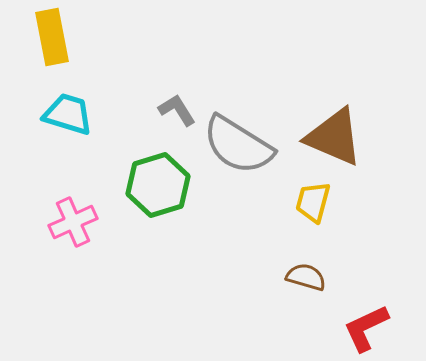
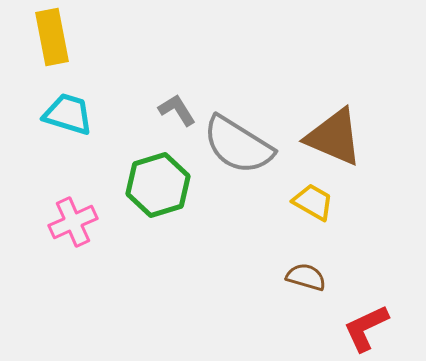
yellow trapezoid: rotated 105 degrees clockwise
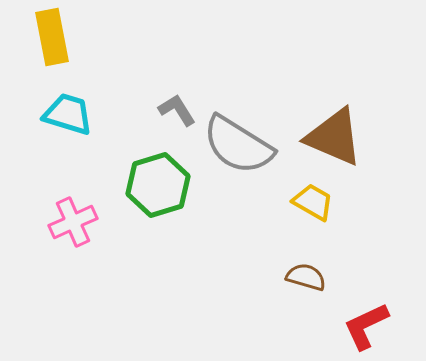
red L-shape: moved 2 px up
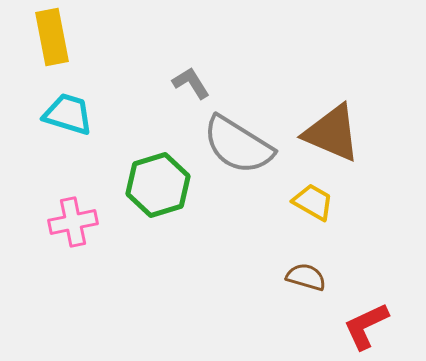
gray L-shape: moved 14 px right, 27 px up
brown triangle: moved 2 px left, 4 px up
pink cross: rotated 12 degrees clockwise
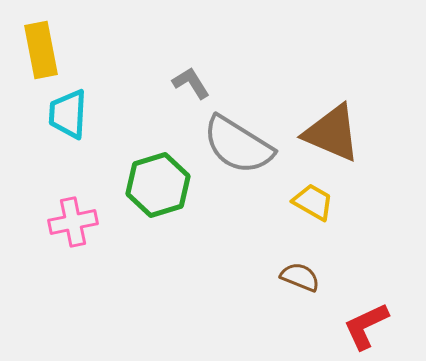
yellow rectangle: moved 11 px left, 13 px down
cyan trapezoid: rotated 104 degrees counterclockwise
brown semicircle: moved 6 px left; rotated 6 degrees clockwise
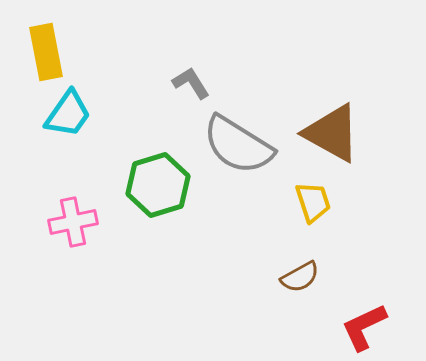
yellow rectangle: moved 5 px right, 2 px down
cyan trapezoid: rotated 148 degrees counterclockwise
brown triangle: rotated 6 degrees clockwise
yellow trapezoid: rotated 42 degrees clockwise
brown semicircle: rotated 129 degrees clockwise
red L-shape: moved 2 px left, 1 px down
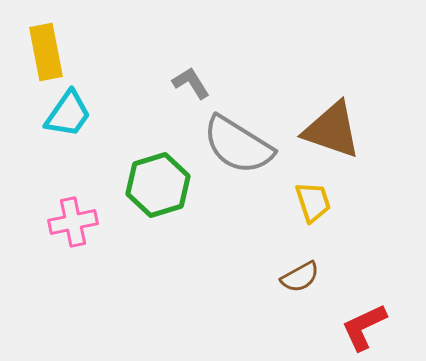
brown triangle: moved 3 px up; rotated 10 degrees counterclockwise
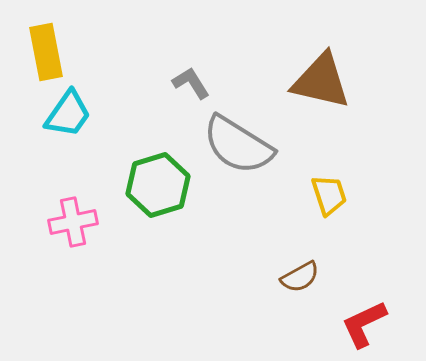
brown triangle: moved 11 px left, 49 px up; rotated 6 degrees counterclockwise
yellow trapezoid: moved 16 px right, 7 px up
red L-shape: moved 3 px up
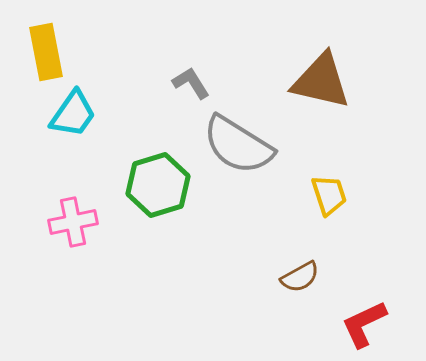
cyan trapezoid: moved 5 px right
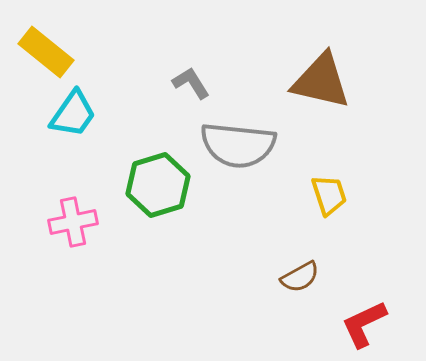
yellow rectangle: rotated 40 degrees counterclockwise
gray semicircle: rotated 26 degrees counterclockwise
